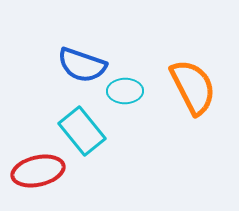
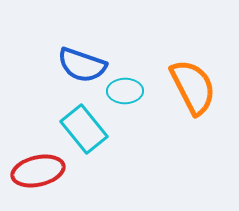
cyan rectangle: moved 2 px right, 2 px up
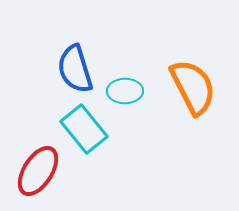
blue semicircle: moved 7 px left, 4 px down; rotated 54 degrees clockwise
red ellipse: rotated 45 degrees counterclockwise
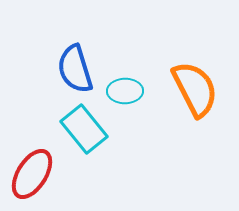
orange semicircle: moved 2 px right, 2 px down
red ellipse: moved 6 px left, 3 px down
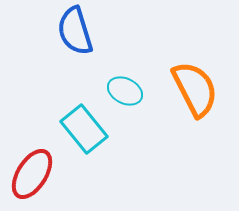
blue semicircle: moved 38 px up
cyan ellipse: rotated 28 degrees clockwise
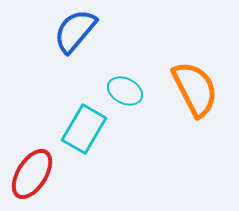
blue semicircle: rotated 57 degrees clockwise
cyan rectangle: rotated 69 degrees clockwise
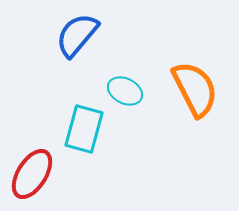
blue semicircle: moved 2 px right, 4 px down
cyan rectangle: rotated 15 degrees counterclockwise
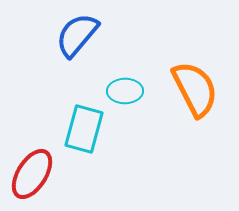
cyan ellipse: rotated 28 degrees counterclockwise
